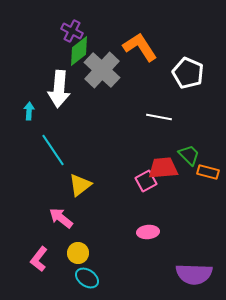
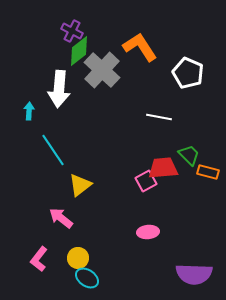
yellow circle: moved 5 px down
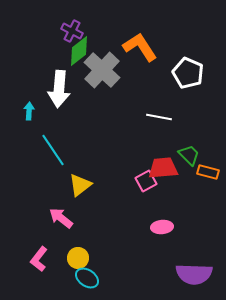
pink ellipse: moved 14 px right, 5 px up
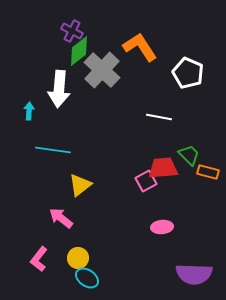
cyan line: rotated 48 degrees counterclockwise
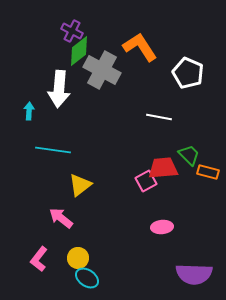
gray cross: rotated 15 degrees counterclockwise
